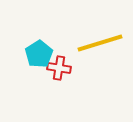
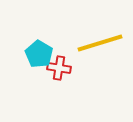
cyan pentagon: rotated 8 degrees counterclockwise
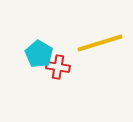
red cross: moved 1 px left, 1 px up
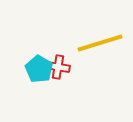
cyan pentagon: moved 15 px down
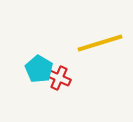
red cross: moved 1 px right, 11 px down; rotated 15 degrees clockwise
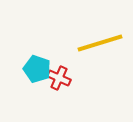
cyan pentagon: moved 2 px left; rotated 12 degrees counterclockwise
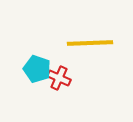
yellow line: moved 10 px left; rotated 15 degrees clockwise
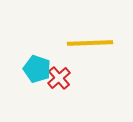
red cross: rotated 25 degrees clockwise
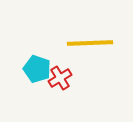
red cross: moved 1 px right; rotated 10 degrees clockwise
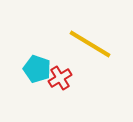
yellow line: moved 1 px down; rotated 33 degrees clockwise
